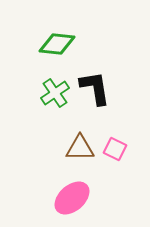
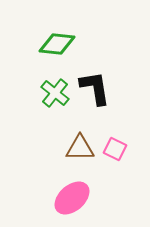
green cross: rotated 16 degrees counterclockwise
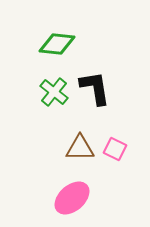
green cross: moved 1 px left, 1 px up
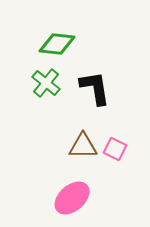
green cross: moved 8 px left, 9 px up
brown triangle: moved 3 px right, 2 px up
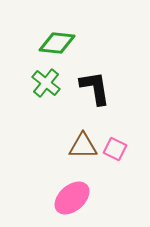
green diamond: moved 1 px up
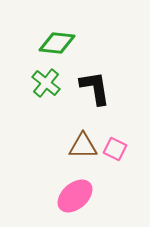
pink ellipse: moved 3 px right, 2 px up
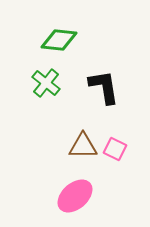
green diamond: moved 2 px right, 3 px up
black L-shape: moved 9 px right, 1 px up
